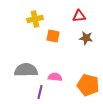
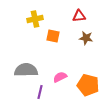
pink semicircle: moved 5 px right; rotated 32 degrees counterclockwise
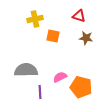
red triangle: rotated 24 degrees clockwise
orange pentagon: moved 7 px left, 2 px down
purple line: rotated 16 degrees counterclockwise
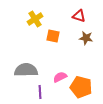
yellow cross: rotated 21 degrees counterclockwise
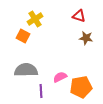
orange square: moved 30 px left; rotated 16 degrees clockwise
orange pentagon: rotated 25 degrees counterclockwise
purple line: moved 1 px right, 1 px up
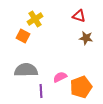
orange pentagon: rotated 10 degrees counterclockwise
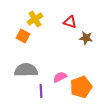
red triangle: moved 9 px left, 6 px down
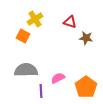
pink semicircle: moved 2 px left, 1 px down
orange pentagon: moved 5 px right; rotated 15 degrees counterclockwise
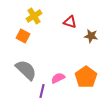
yellow cross: moved 1 px left, 3 px up
brown star: moved 5 px right, 2 px up
gray semicircle: rotated 45 degrees clockwise
orange pentagon: moved 10 px up
purple line: moved 1 px right; rotated 16 degrees clockwise
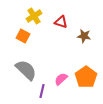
red triangle: moved 9 px left
brown star: moved 7 px left
pink semicircle: moved 3 px right, 1 px down; rotated 16 degrees counterclockwise
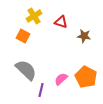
orange pentagon: rotated 10 degrees counterclockwise
purple line: moved 1 px left, 1 px up
